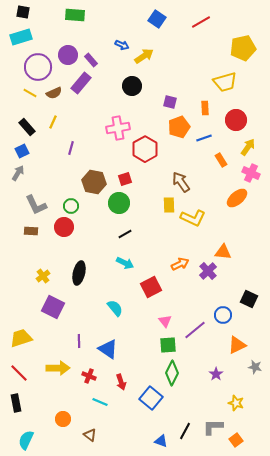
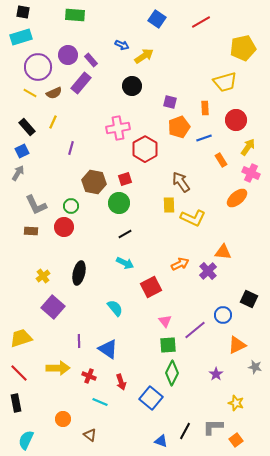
purple square at (53, 307): rotated 15 degrees clockwise
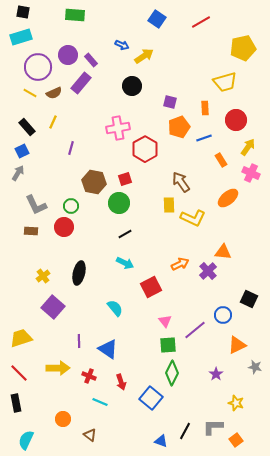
orange ellipse at (237, 198): moved 9 px left
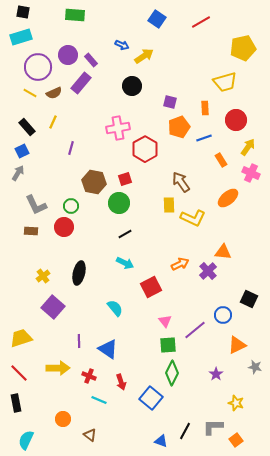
cyan line at (100, 402): moved 1 px left, 2 px up
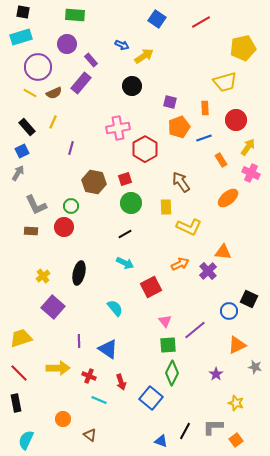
purple circle at (68, 55): moved 1 px left, 11 px up
green circle at (119, 203): moved 12 px right
yellow rectangle at (169, 205): moved 3 px left, 2 px down
yellow L-shape at (193, 218): moved 4 px left, 9 px down
blue circle at (223, 315): moved 6 px right, 4 px up
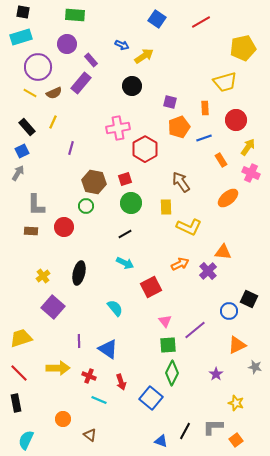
gray L-shape at (36, 205): rotated 25 degrees clockwise
green circle at (71, 206): moved 15 px right
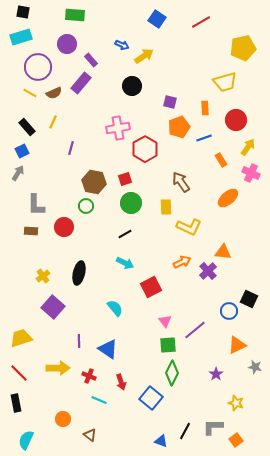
orange arrow at (180, 264): moved 2 px right, 2 px up
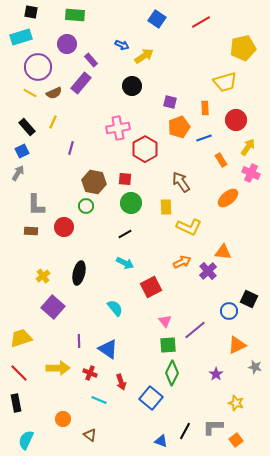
black square at (23, 12): moved 8 px right
red square at (125, 179): rotated 24 degrees clockwise
red cross at (89, 376): moved 1 px right, 3 px up
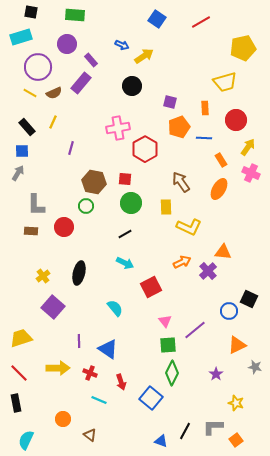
blue line at (204, 138): rotated 21 degrees clockwise
blue square at (22, 151): rotated 24 degrees clockwise
orange ellipse at (228, 198): moved 9 px left, 9 px up; rotated 20 degrees counterclockwise
